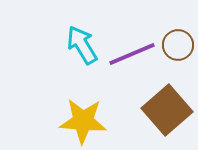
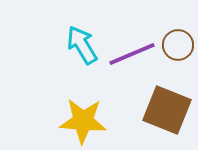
brown square: rotated 27 degrees counterclockwise
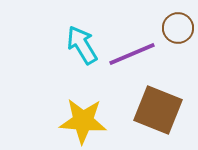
brown circle: moved 17 px up
brown square: moved 9 px left
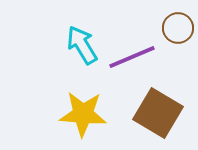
purple line: moved 3 px down
brown square: moved 3 px down; rotated 9 degrees clockwise
yellow star: moved 7 px up
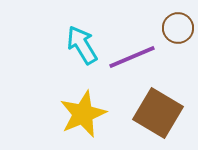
yellow star: rotated 27 degrees counterclockwise
